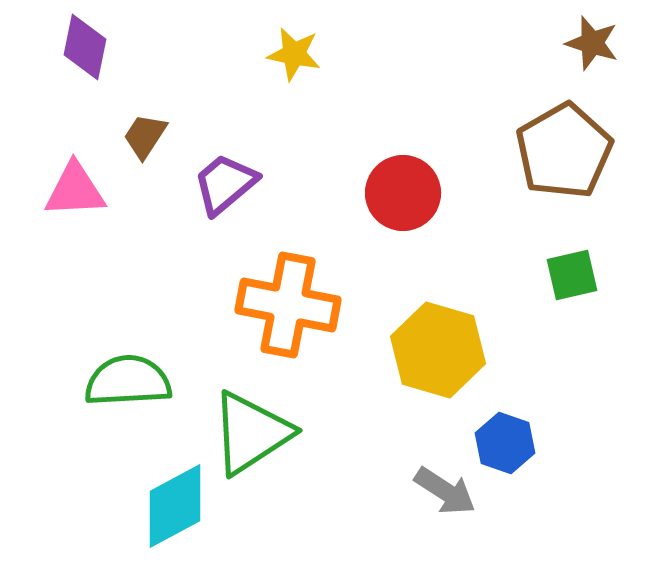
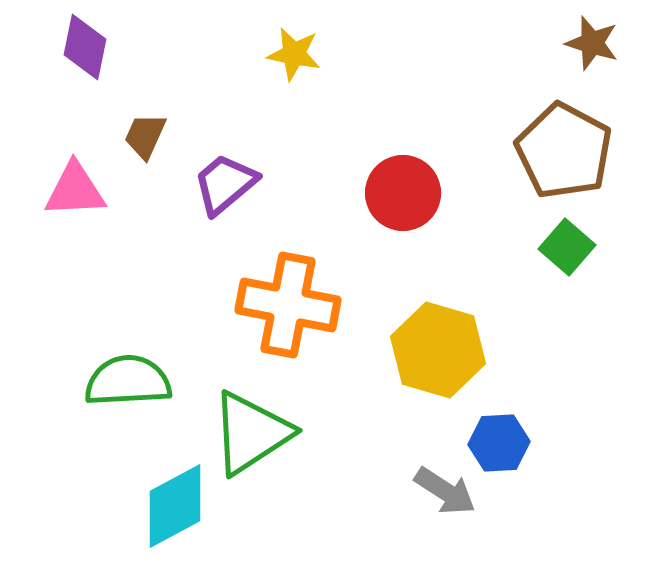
brown trapezoid: rotated 9 degrees counterclockwise
brown pentagon: rotated 14 degrees counterclockwise
green square: moved 5 px left, 28 px up; rotated 36 degrees counterclockwise
blue hexagon: moved 6 px left; rotated 22 degrees counterclockwise
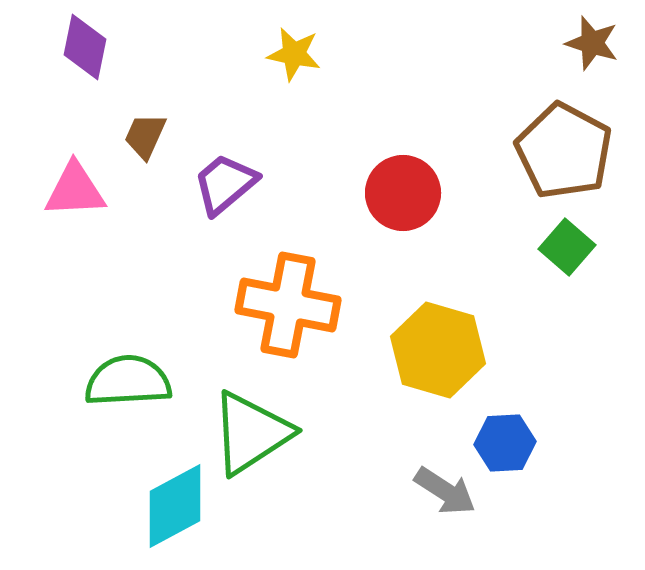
blue hexagon: moved 6 px right
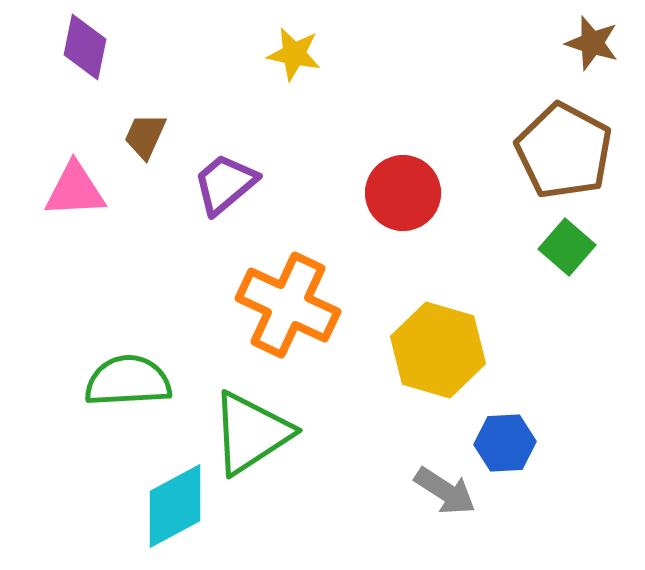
orange cross: rotated 14 degrees clockwise
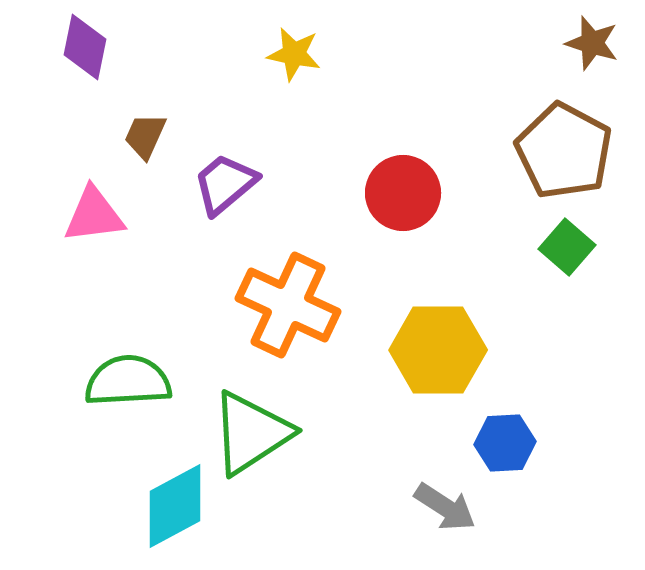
pink triangle: moved 19 px right, 25 px down; rotated 4 degrees counterclockwise
yellow hexagon: rotated 16 degrees counterclockwise
gray arrow: moved 16 px down
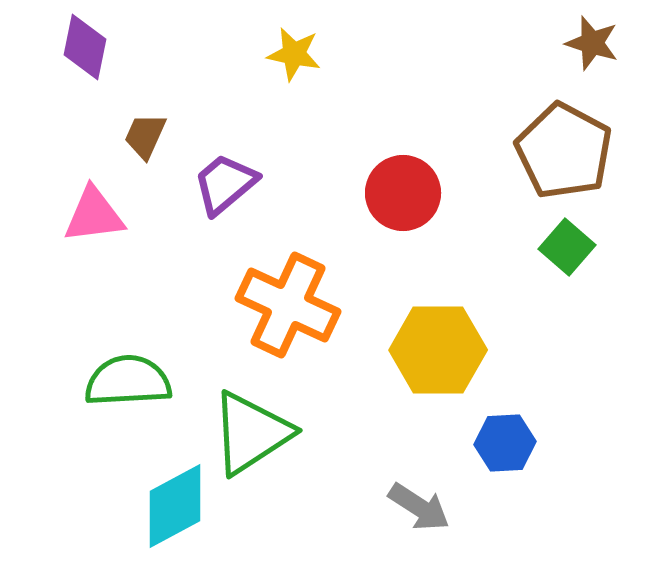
gray arrow: moved 26 px left
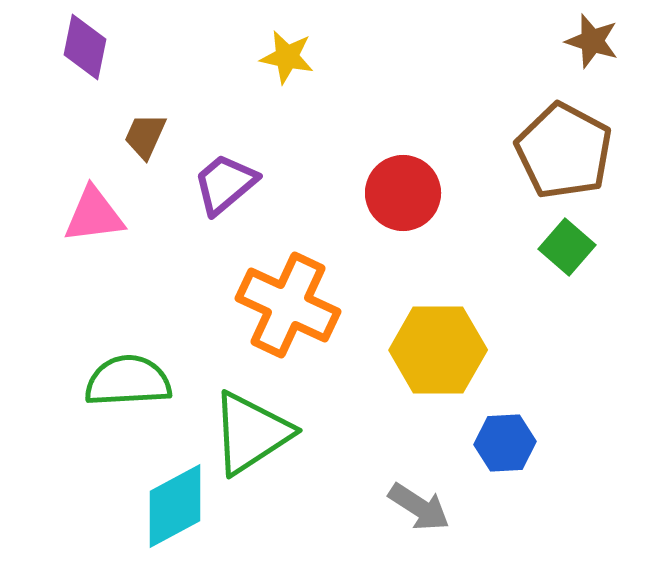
brown star: moved 2 px up
yellow star: moved 7 px left, 3 px down
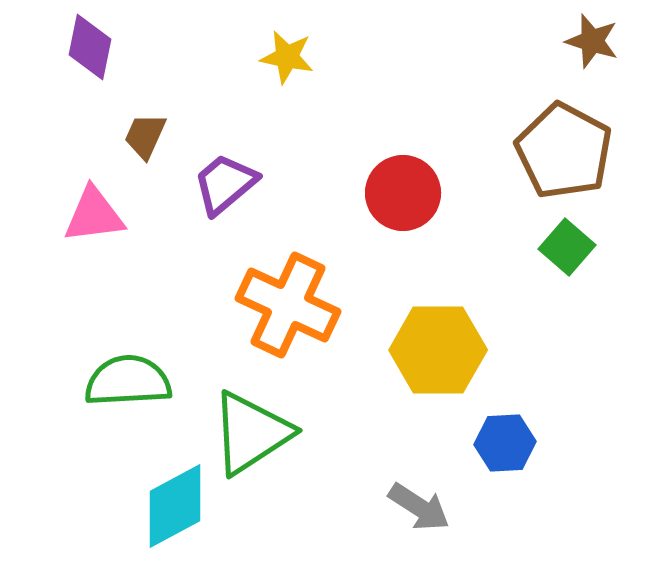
purple diamond: moved 5 px right
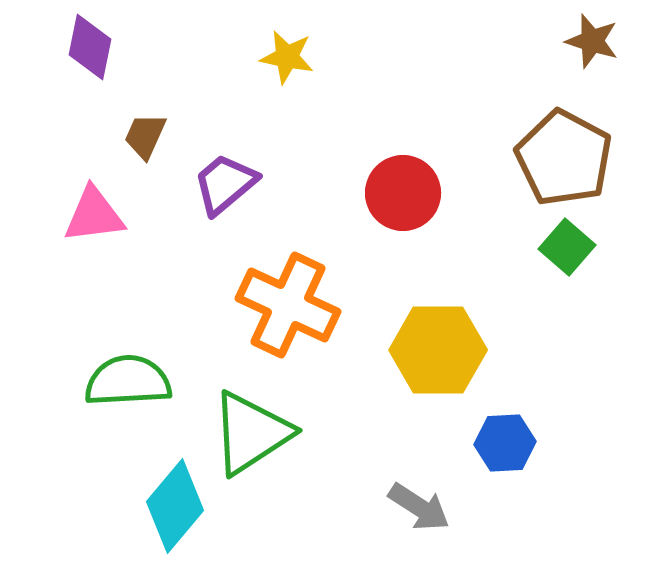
brown pentagon: moved 7 px down
cyan diamond: rotated 22 degrees counterclockwise
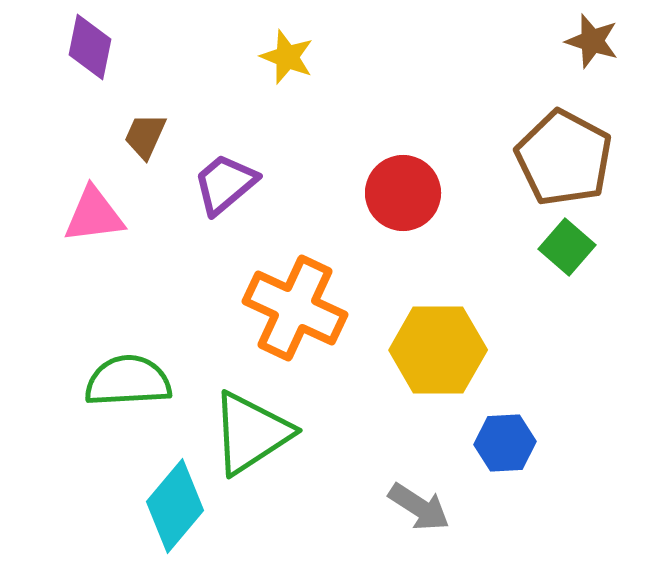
yellow star: rotated 10 degrees clockwise
orange cross: moved 7 px right, 3 px down
